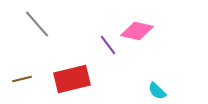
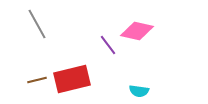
gray line: rotated 12 degrees clockwise
brown line: moved 15 px right, 1 px down
cyan semicircle: moved 18 px left; rotated 36 degrees counterclockwise
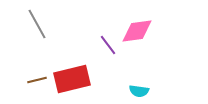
pink diamond: rotated 20 degrees counterclockwise
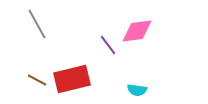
brown line: rotated 42 degrees clockwise
cyan semicircle: moved 2 px left, 1 px up
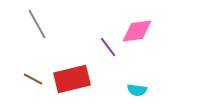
purple line: moved 2 px down
brown line: moved 4 px left, 1 px up
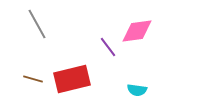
brown line: rotated 12 degrees counterclockwise
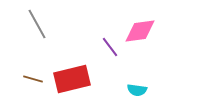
pink diamond: moved 3 px right
purple line: moved 2 px right
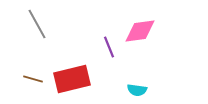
purple line: moved 1 px left; rotated 15 degrees clockwise
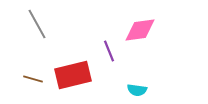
pink diamond: moved 1 px up
purple line: moved 4 px down
red rectangle: moved 1 px right, 4 px up
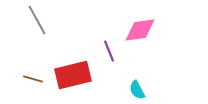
gray line: moved 4 px up
cyan semicircle: rotated 54 degrees clockwise
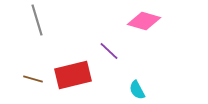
gray line: rotated 12 degrees clockwise
pink diamond: moved 4 px right, 9 px up; rotated 24 degrees clockwise
purple line: rotated 25 degrees counterclockwise
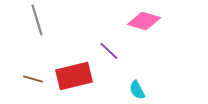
red rectangle: moved 1 px right, 1 px down
